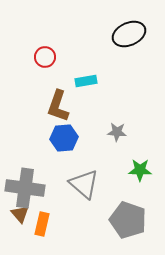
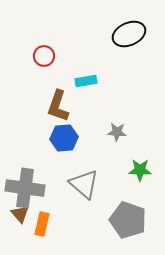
red circle: moved 1 px left, 1 px up
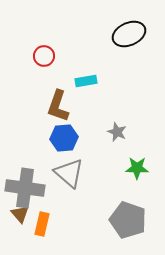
gray star: rotated 18 degrees clockwise
green star: moved 3 px left, 2 px up
gray triangle: moved 15 px left, 11 px up
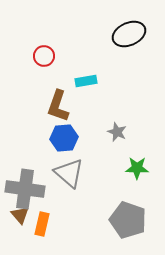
gray cross: moved 1 px down
brown triangle: moved 1 px down
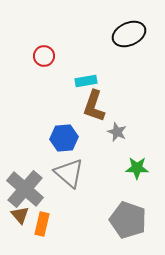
brown L-shape: moved 36 px right
gray cross: rotated 33 degrees clockwise
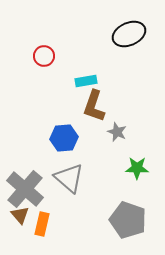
gray triangle: moved 5 px down
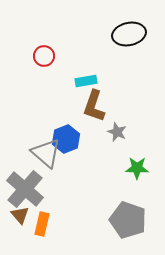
black ellipse: rotated 12 degrees clockwise
blue hexagon: moved 2 px right, 1 px down; rotated 16 degrees counterclockwise
gray triangle: moved 23 px left, 25 px up
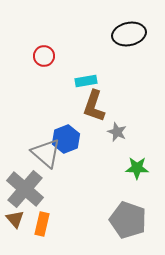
brown triangle: moved 5 px left, 4 px down
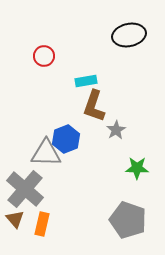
black ellipse: moved 1 px down
gray star: moved 1 px left, 2 px up; rotated 18 degrees clockwise
gray triangle: rotated 40 degrees counterclockwise
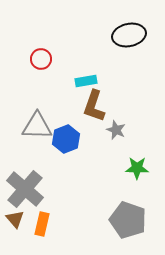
red circle: moved 3 px left, 3 px down
gray star: rotated 18 degrees counterclockwise
gray triangle: moved 9 px left, 27 px up
